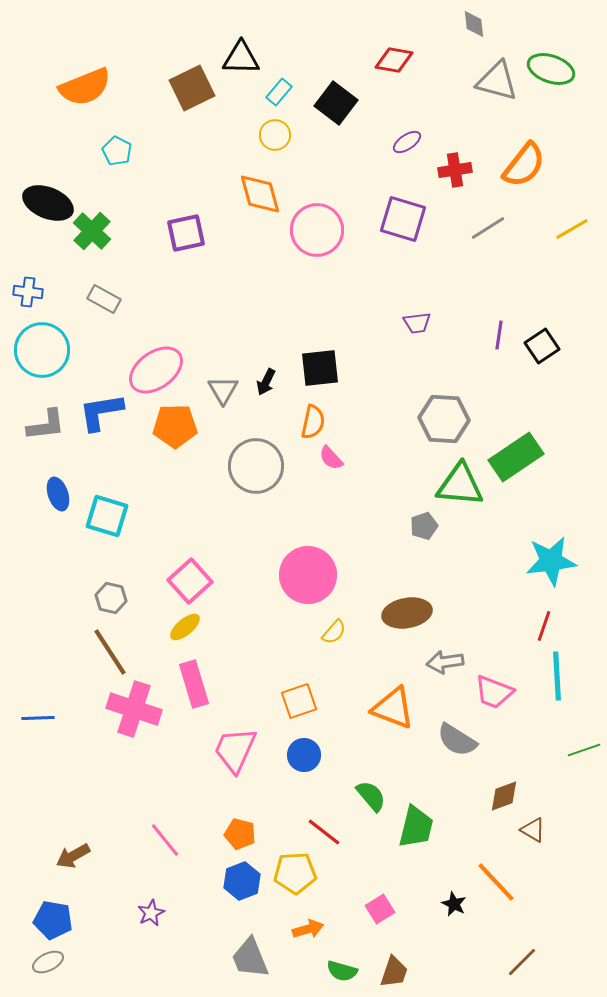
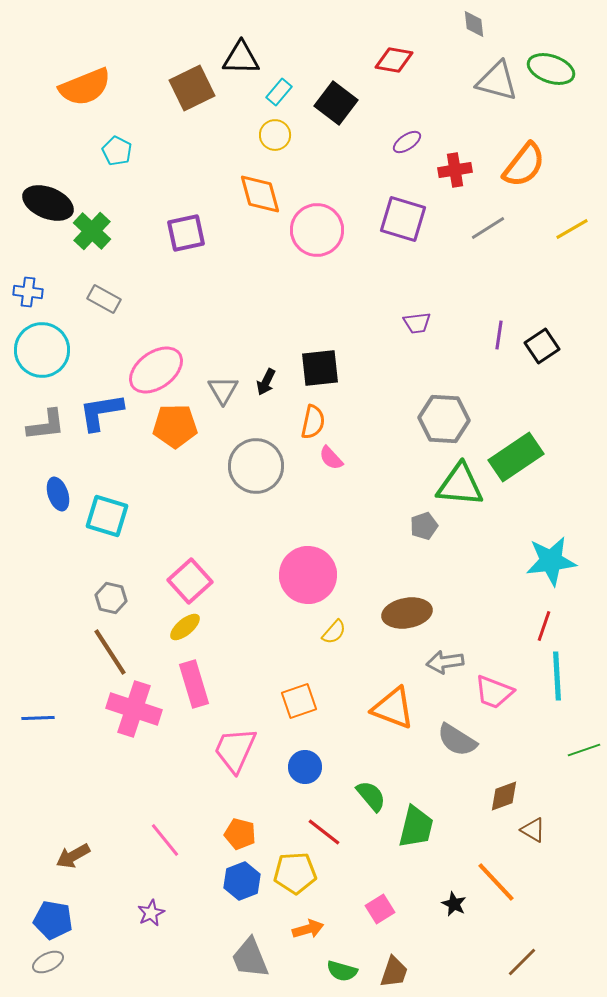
blue circle at (304, 755): moved 1 px right, 12 px down
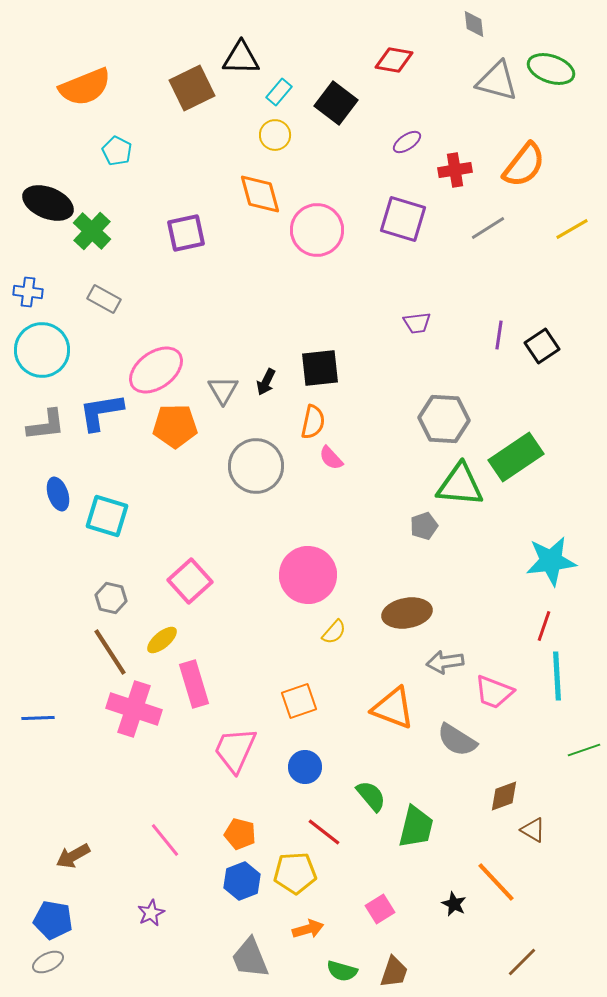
yellow ellipse at (185, 627): moved 23 px left, 13 px down
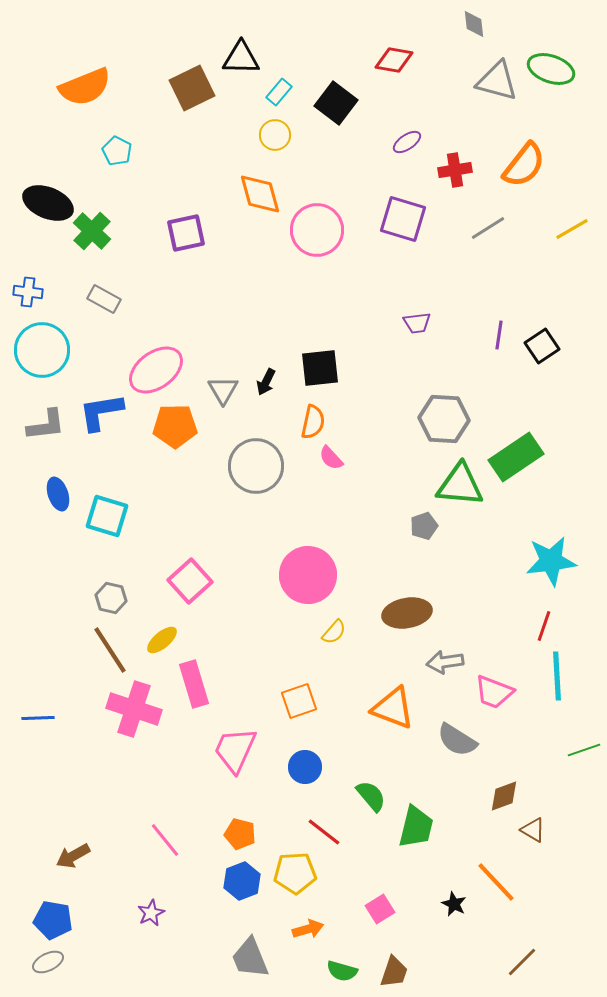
brown line at (110, 652): moved 2 px up
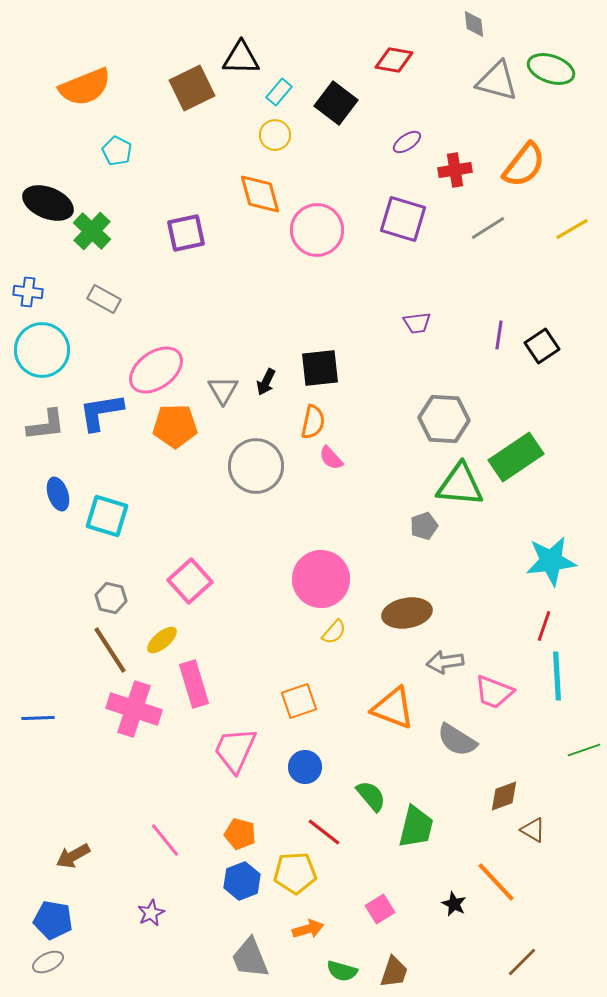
pink circle at (308, 575): moved 13 px right, 4 px down
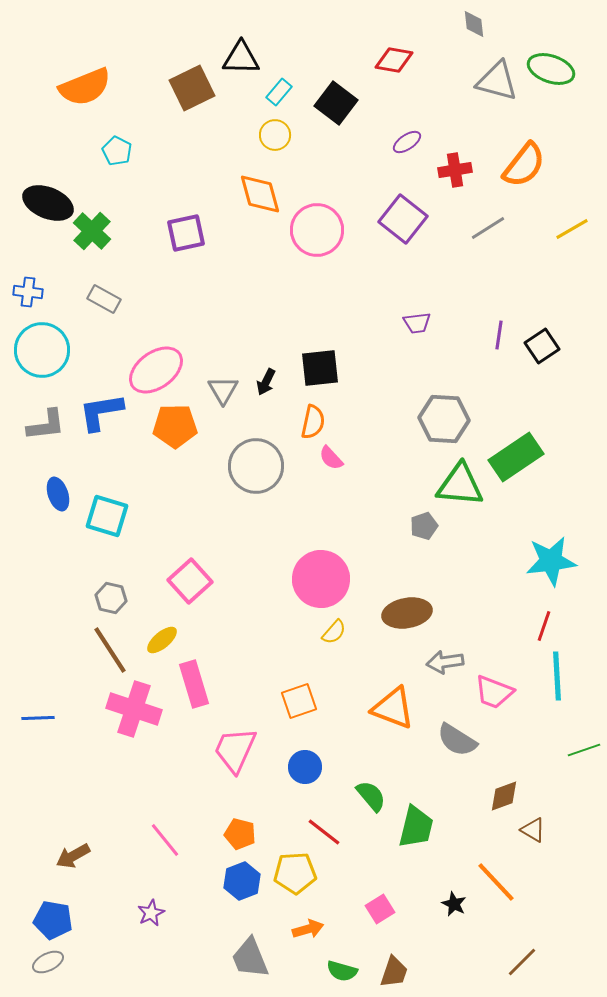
purple square at (403, 219): rotated 21 degrees clockwise
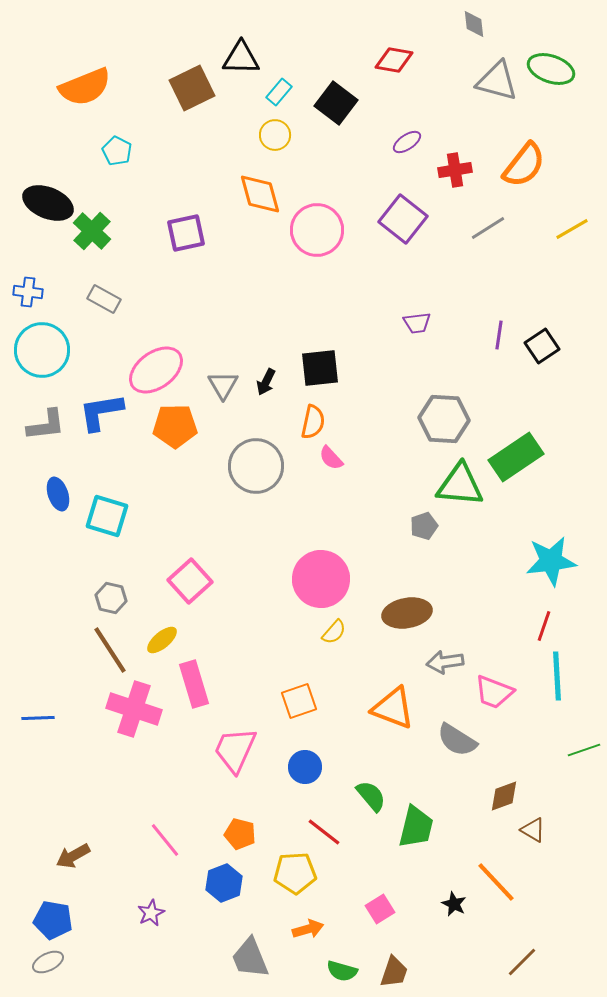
gray triangle at (223, 390): moved 5 px up
blue hexagon at (242, 881): moved 18 px left, 2 px down
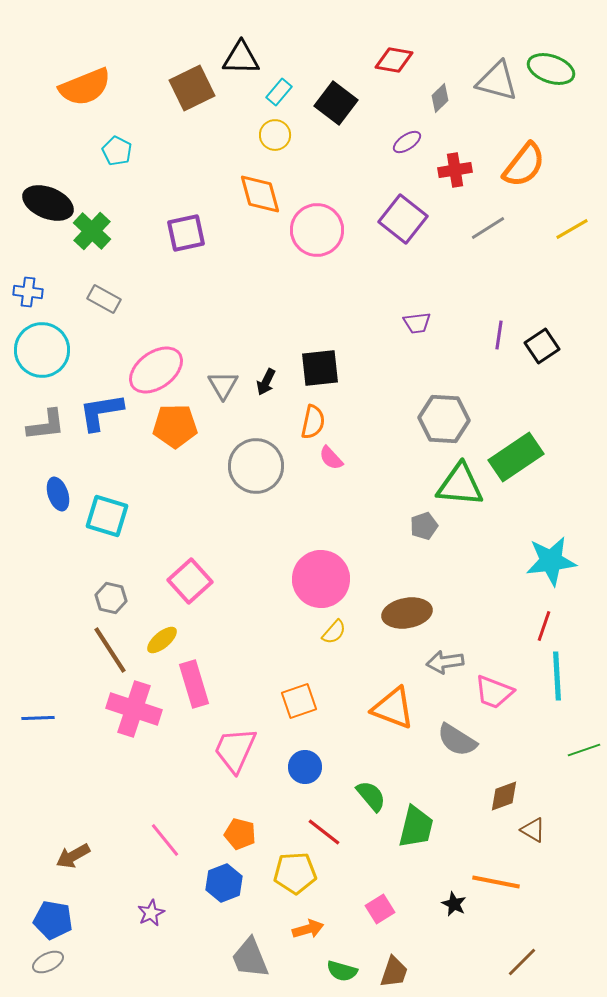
gray diamond at (474, 24): moved 34 px left, 74 px down; rotated 52 degrees clockwise
orange line at (496, 882): rotated 36 degrees counterclockwise
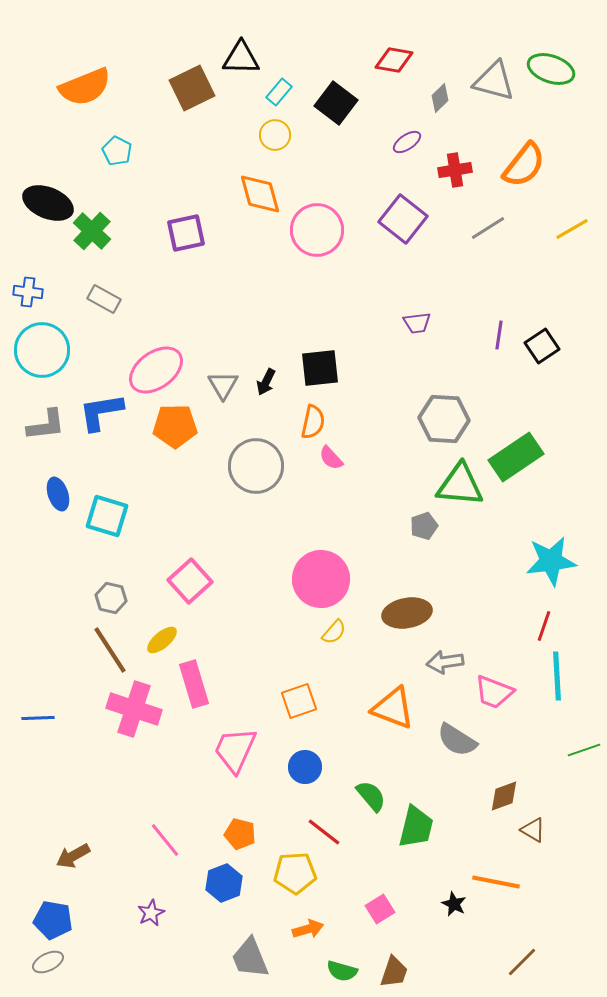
gray triangle at (497, 81): moved 3 px left
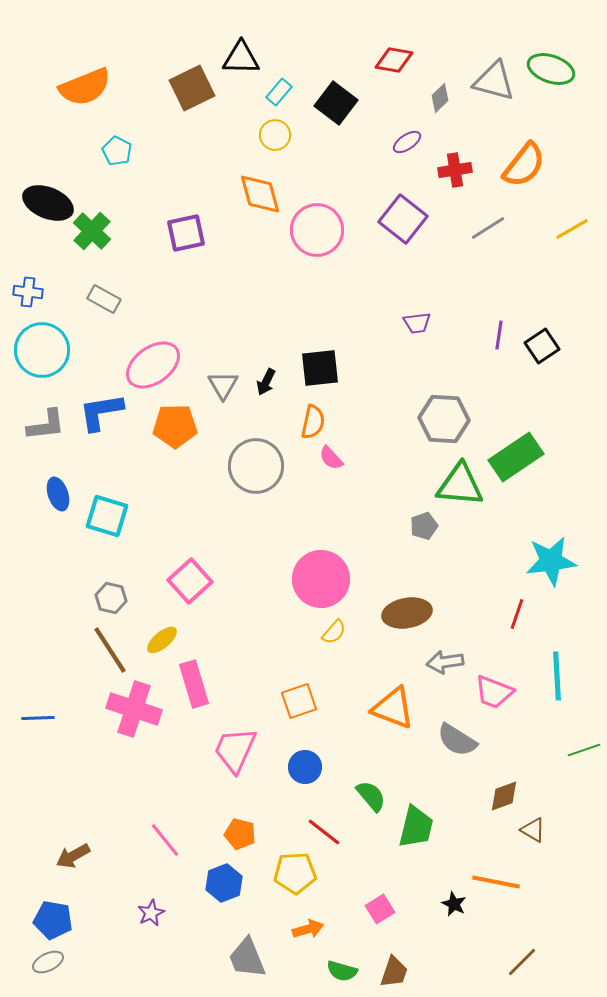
pink ellipse at (156, 370): moved 3 px left, 5 px up
red line at (544, 626): moved 27 px left, 12 px up
gray trapezoid at (250, 958): moved 3 px left
